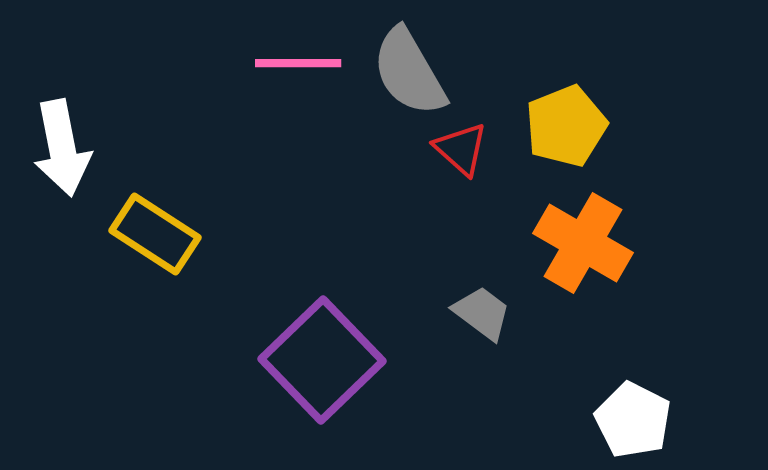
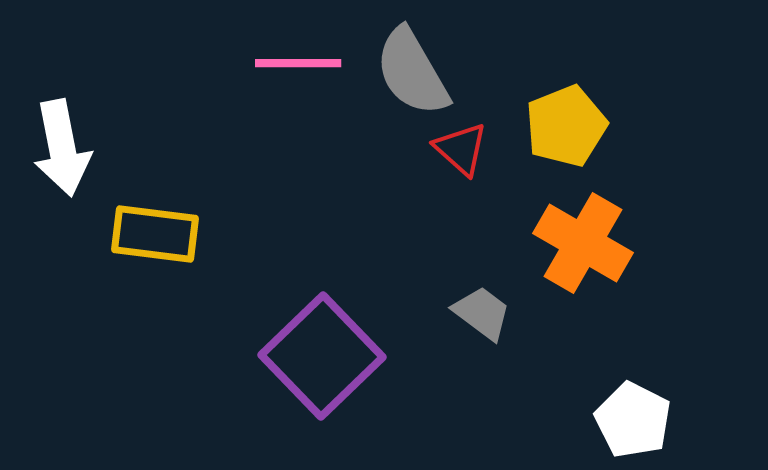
gray semicircle: moved 3 px right
yellow rectangle: rotated 26 degrees counterclockwise
purple square: moved 4 px up
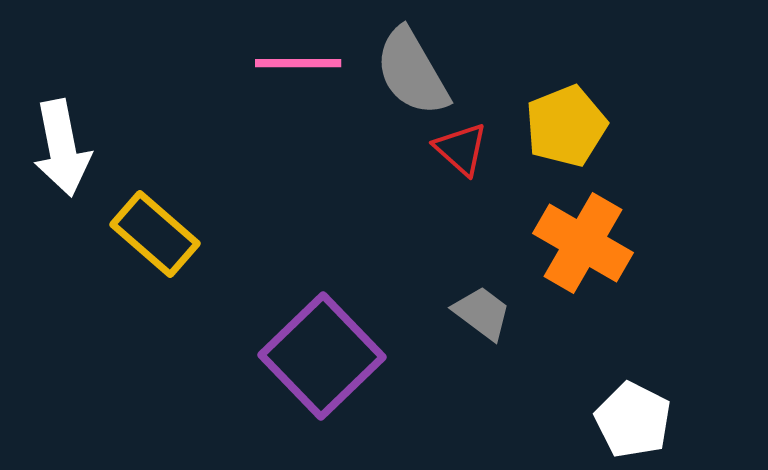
yellow rectangle: rotated 34 degrees clockwise
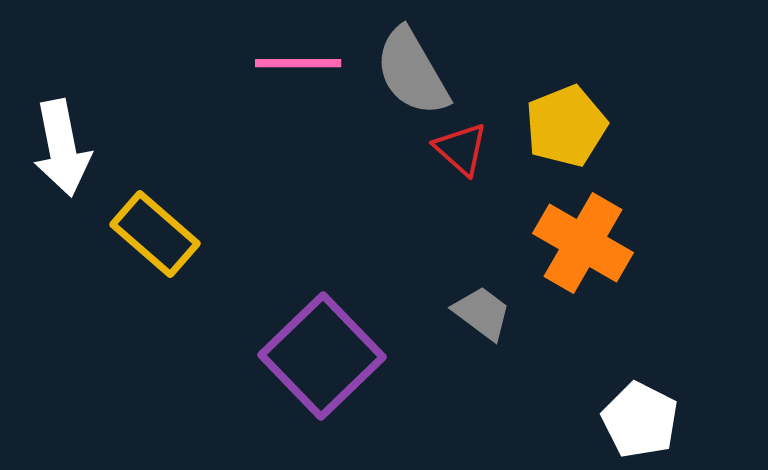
white pentagon: moved 7 px right
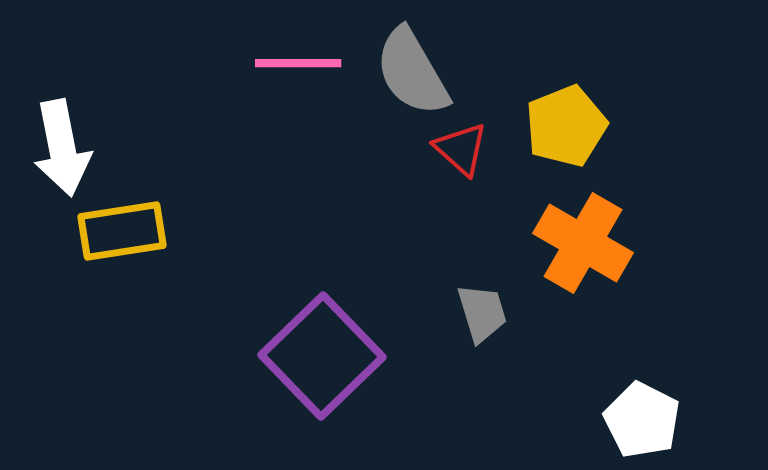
yellow rectangle: moved 33 px left, 3 px up; rotated 50 degrees counterclockwise
gray trapezoid: rotated 36 degrees clockwise
white pentagon: moved 2 px right
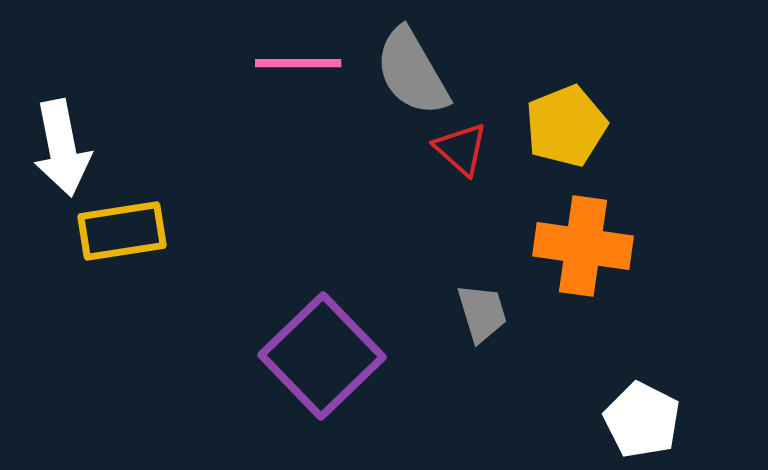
orange cross: moved 3 px down; rotated 22 degrees counterclockwise
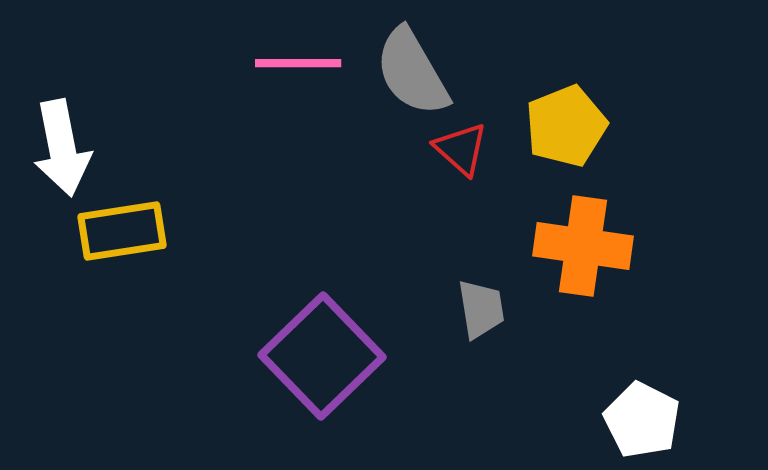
gray trapezoid: moved 1 px left, 4 px up; rotated 8 degrees clockwise
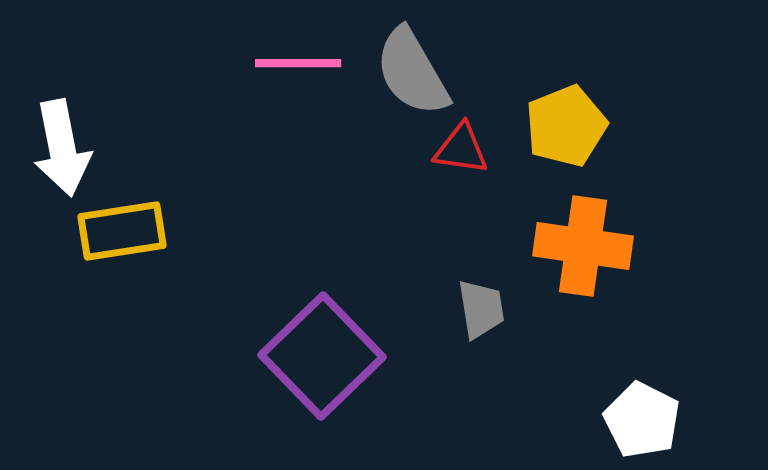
red triangle: rotated 34 degrees counterclockwise
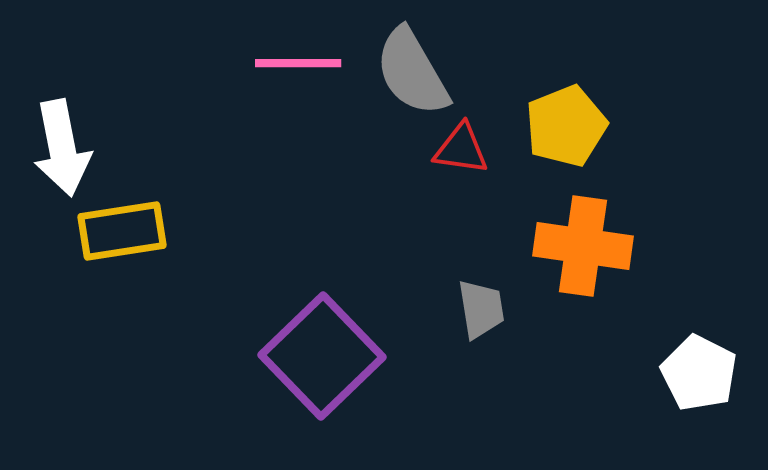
white pentagon: moved 57 px right, 47 px up
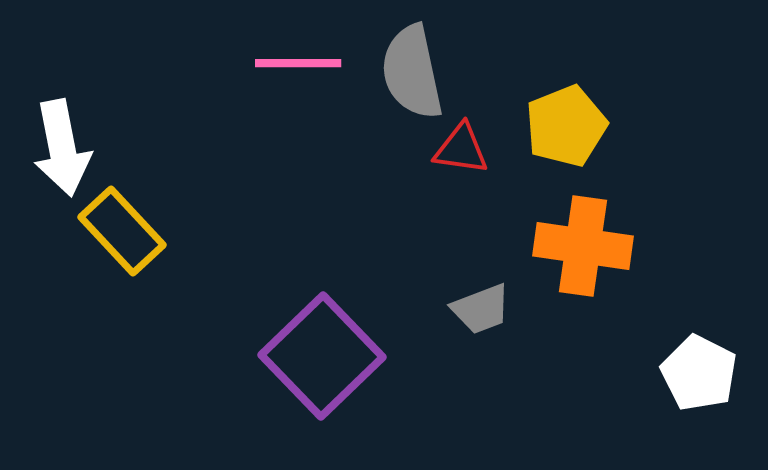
gray semicircle: rotated 18 degrees clockwise
yellow rectangle: rotated 56 degrees clockwise
gray trapezoid: rotated 78 degrees clockwise
